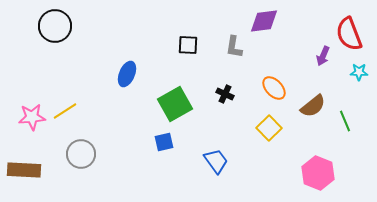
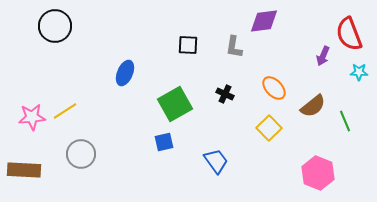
blue ellipse: moved 2 px left, 1 px up
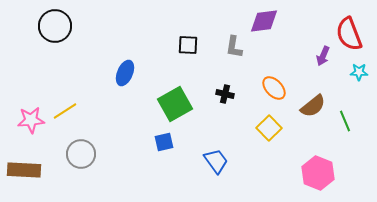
black cross: rotated 12 degrees counterclockwise
pink star: moved 1 px left, 3 px down
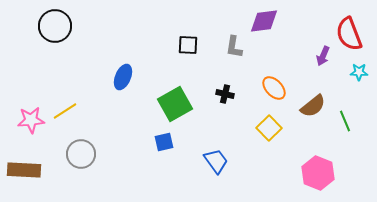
blue ellipse: moved 2 px left, 4 px down
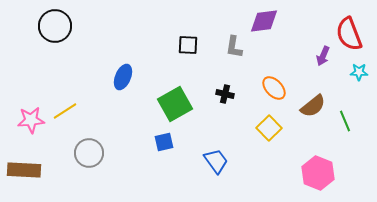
gray circle: moved 8 px right, 1 px up
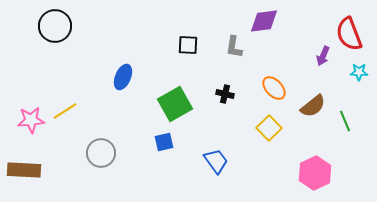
gray circle: moved 12 px right
pink hexagon: moved 3 px left; rotated 12 degrees clockwise
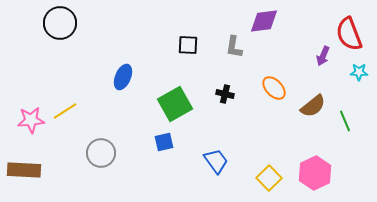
black circle: moved 5 px right, 3 px up
yellow square: moved 50 px down
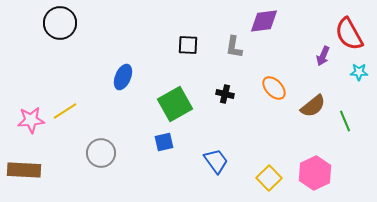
red semicircle: rotated 8 degrees counterclockwise
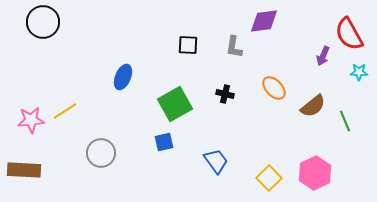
black circle: moved 17 px left, 1 px up
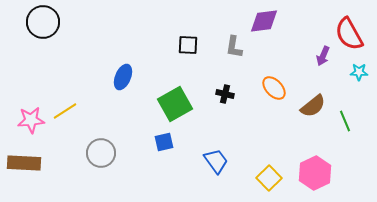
brown rectangle: moved 7 px up
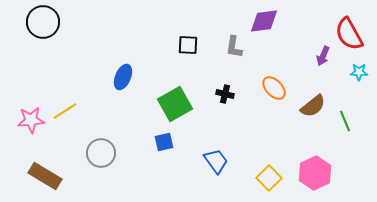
brown rectangle: moved 21 px right, 13 px down; rotated 28 degrees clockwise
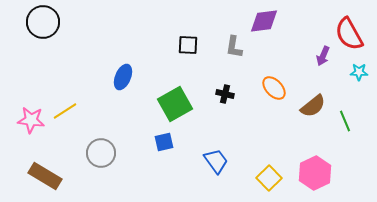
pink star: rotated 12 degrees clockwise
